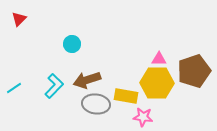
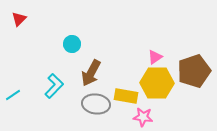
pink triangle: moved 4 px left, 2 px up; rotated 35 degrees counterclockwise
brown arrow: moved 4 px right, 7 px up; rotated 44 degrees counterclockwise
cyan line: moved 1 px left, 7 px down
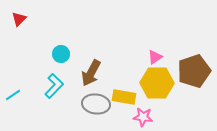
cyan circle: moved 11 px left, 10 px down
yellow rectangle: moved 2 px left, 1 px down
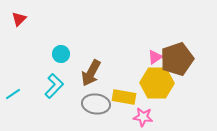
brown pentagon: moved 17 px left, 12 px up
cyan line: moved 1 px up
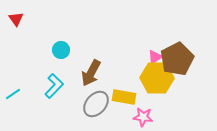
red triangle: moved 3 px left; rotated 21 degrees counterclockwise
cyan circle: moved 4 px up
brown pentagon: rotated 8 degrees counterclockwise
yellow hexagon: moved 5 px up
gray ellipse: rotated 56 degrees counterclockwise
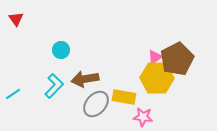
brown arrow: moved 6 px left, 6 px down; rotated 52 degrees clockwise
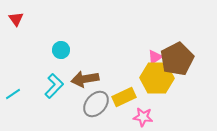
yellow rectangle: rotated 35 degrees counterclockwise
